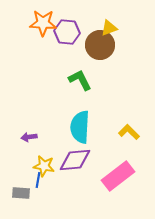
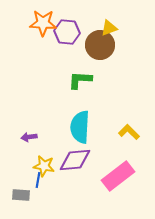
green L-shape: rotated 60 degrees counterclockwise
gray rectangle: moved 2 px down
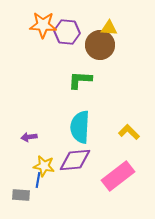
orange star: moved 2 px down
yellow triangle: rotated 24 degrees clockwise
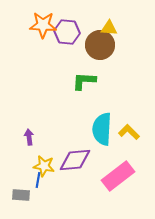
green L-shape: moved 4 px right, 1 px down
cyan semicircle: moved 22 px right, 2 px down
purple arrow: rotated 91 degrees clockwise
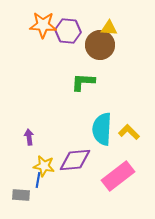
purple hexagon: moved 1 px right, 1 px up
green L-shape: moved 1 px left, 1 px down
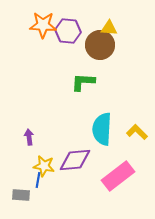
yellow L-shape: moved 8 px right
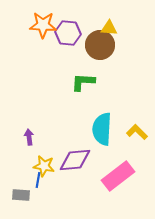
purple hexagon: moved 2 px down
